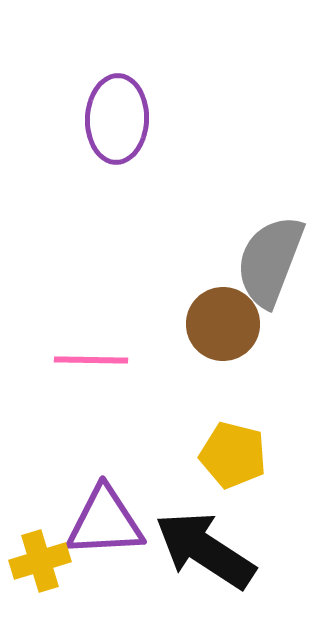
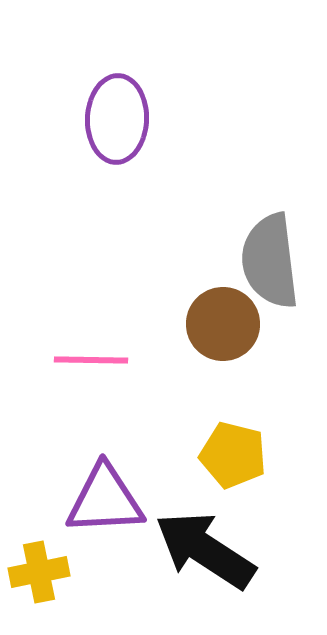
gray semicircle: rotated 28 degrees counterclockwise
purple triangle: moved 22 px up
yellow cross: moved 1 px left, 11 px down; rotated 6 degrees clockwise
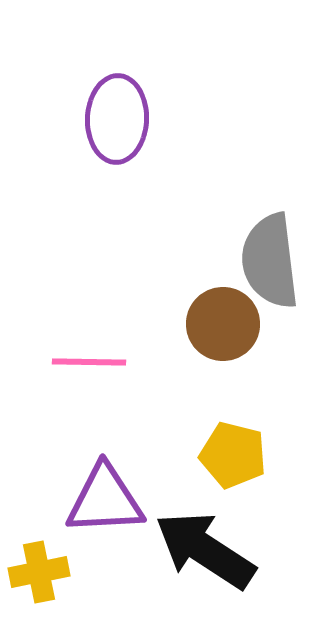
pink line: moved 2 px left, 2 px down
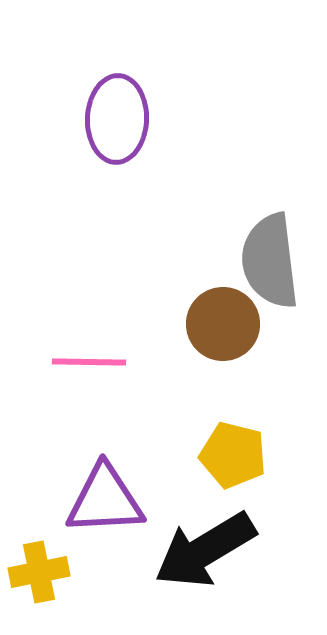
black arrow: rotated 64 degrees counterclockwise
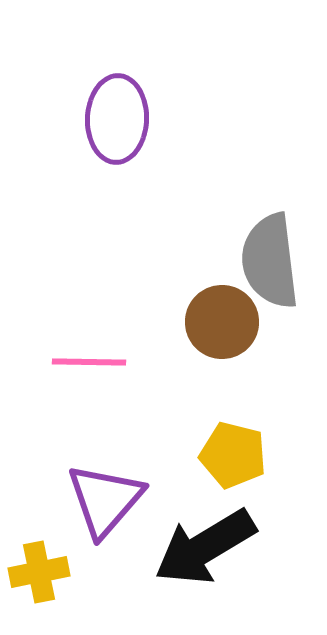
brown circle: moved 1 px left, 2 px up
purple triangle: rotated 46 degrees counterclockwise
black arrow: moved 3 px up
